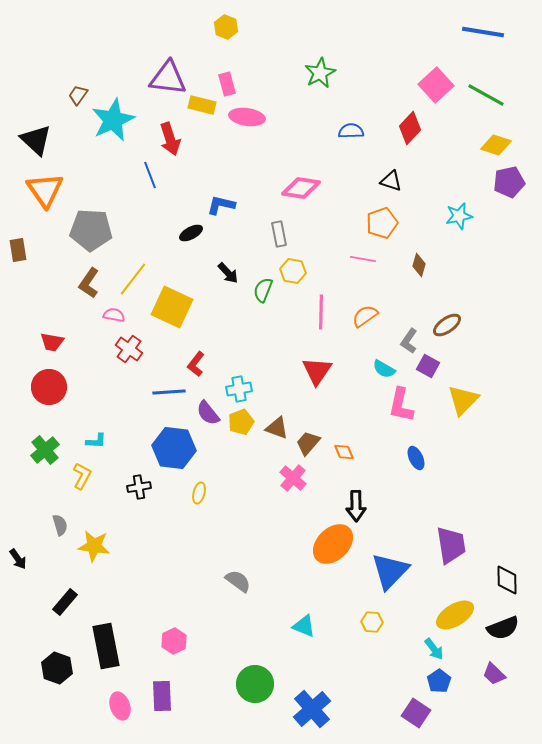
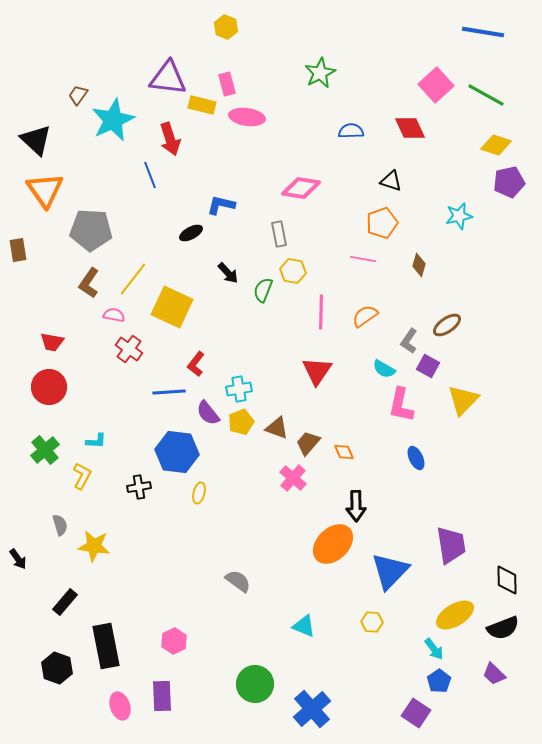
red diamond at (410, 128): rotated 68 degrees counterclockwise
blue hexagon at (174, 448): moved 3 px right, 4 px down
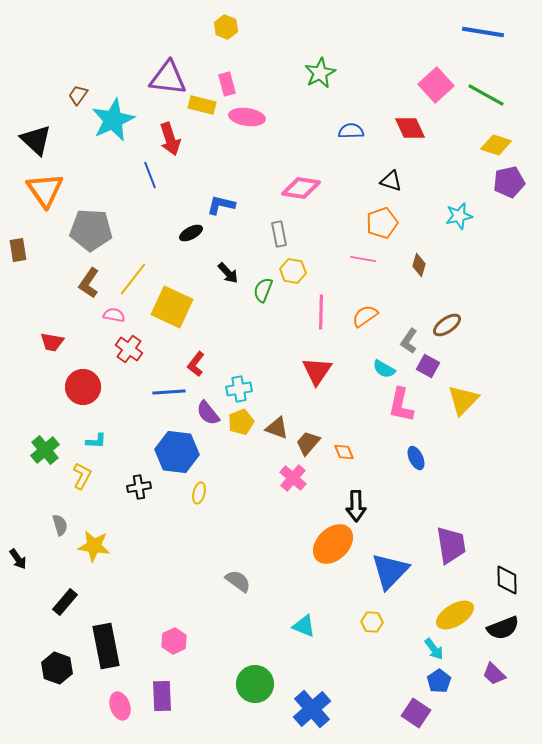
red circle at (49, 387): moved 34 px right
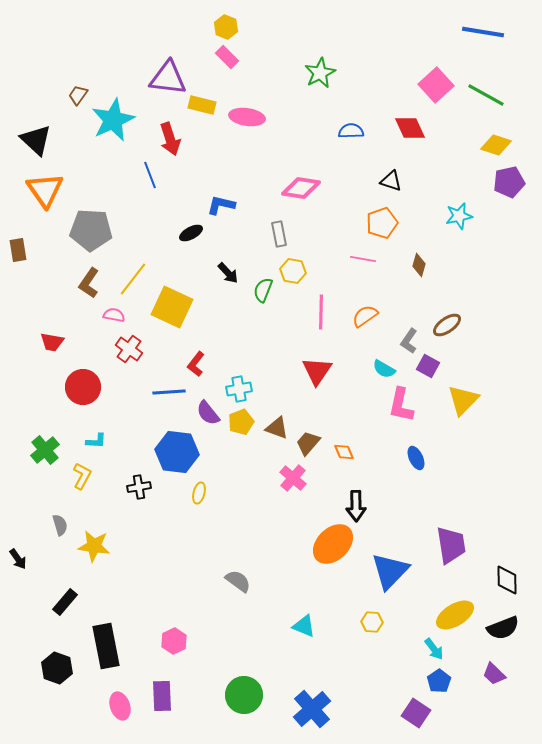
pink rectangle at (227, 84): moved 27 px up; rotated 30 degrees counterclockwise
green circle at (255, 684): moved 11 px left, 11 px down
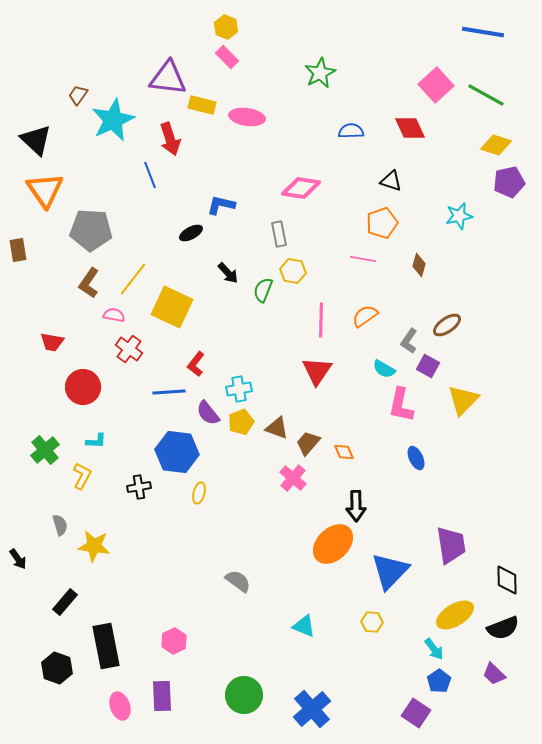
pink line at (321, 312): moved 8 px down
